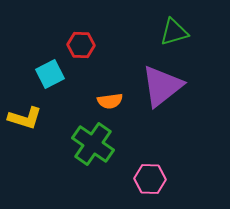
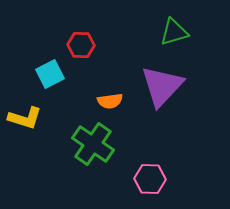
purple triangle: rotated 9 degrees counterclockwise
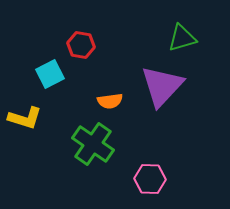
green triangle: moved 8 px right, 6 px down
red hexagon: rotated 8 degrees clockwise
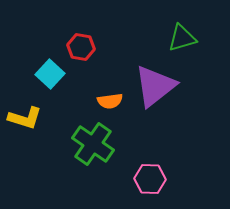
red hexagon: moved 2 px down
cyan square: rotated 20 degrees counterclockwise
purple triangle: moved 7 px left; rotated 9 degrees clockwise
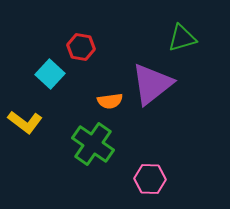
purple triangle: moved 3 px left, 2 px up
yellow L-shape: moved 4 px down; rotated 20 degrees clockwise
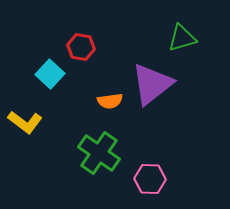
green cross: moved 6 px right, 9 px down
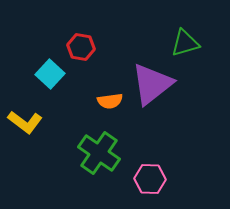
green triangle: moved 3 px right, 5 px down
